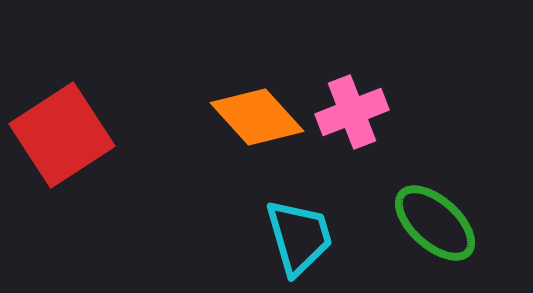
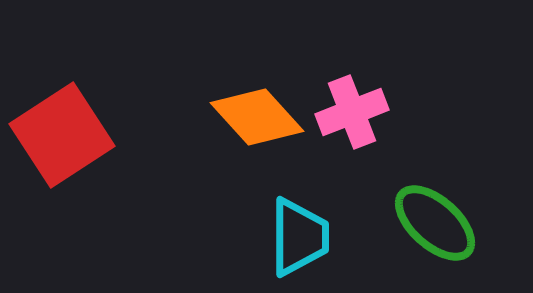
cyan trapezoid: rotated 16 degrees clockwise
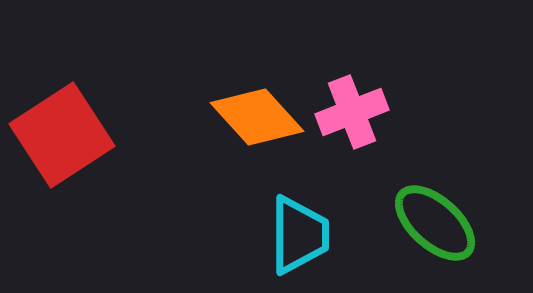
cyan trapezoid: moved 2 px up
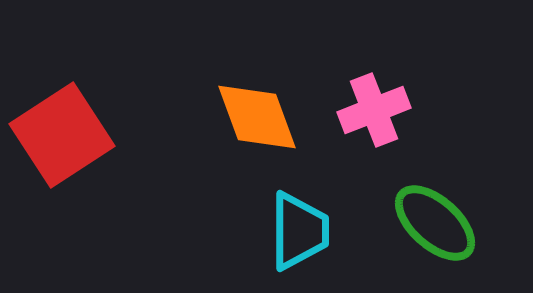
pink cross: moved 22 px right, 2 px up
orange diamond: rotated 22 degrees clockwise
cyan trapezoid: moved 4 px up
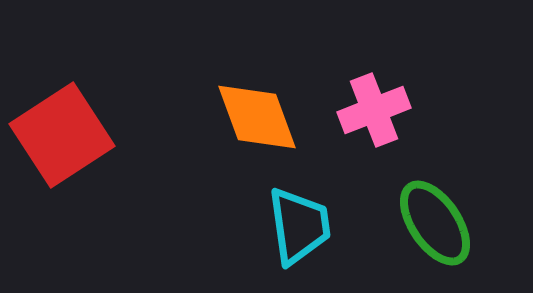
green ellipse: rotated 14 degrees clockwise
cyan trapezoid: moved 5 px up; rotated 8 degrees counterclockwise
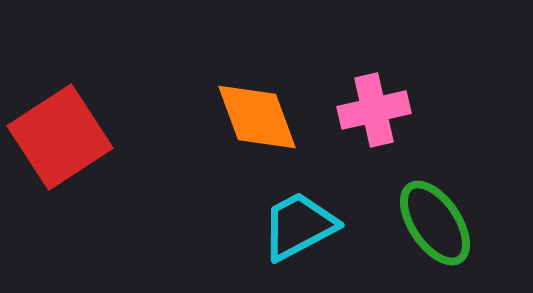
pink cross: rotated 8 degrees clockwise
red square: moved 2 px left, 2 px down
cyan trapezoid: rotated 110 degrees counterclockwise
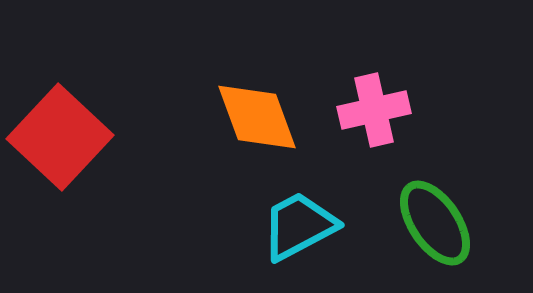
red square: rotated 14 degrees counterclockwise
